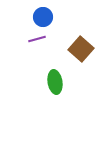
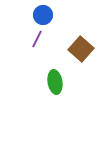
blue circle: moved 2 px up
purple line: rotated 48 degrees counterclockwise
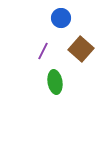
blue circle: moved 18 px right, 3 px down
purple line: moved 6 px right, 12 px down
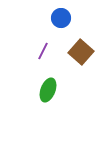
brown square: moved 3 px down
green ellipse: moved 7 px left, 8 px down; rotated 30 degrees clockwise
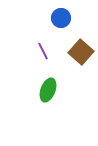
purple line: rotated 54 degrees counterclockwise
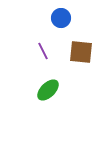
brown square: rotated 35 degrees counterclockwise
green ellipse: rotated 25 degrees clockwise
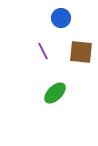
green ellipse: moved 7 px right, 3 px down
